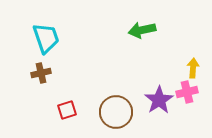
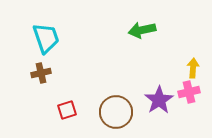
pink cross: moved 2 px right
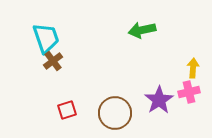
brown cross: moved 12 px right, 12 px up; rotated 24 degrees counterclockwise
brown circle: moved 1 px left, 1 px down
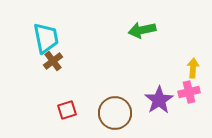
cyan trapezoid: rotated 8 degrees clockwise
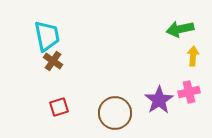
green arrow: moved 38 px right, 1 px up
cyan trapezoid: moved 1 px right, 2 px up
brown cross: rotated 18 degrees counterclockwise
yellow arrow: moved 12 px up
red square: moved 8 px left, 3 px up
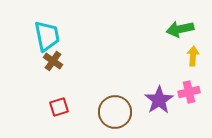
brown circle: moved 1 px up
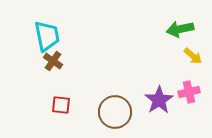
yellow arrow: rotated 126 degrees clockwise
red square: moved 2 px right, 2 px up; rotated 24 degrees clockwise
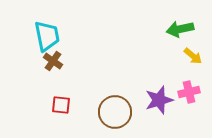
purple star: rotated 16 degrees clockwise
